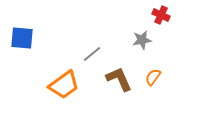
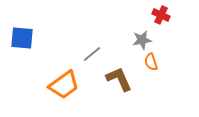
orange semicircle: moved 2 px left, 15 px up; rotated 54 degrees counterclockwise
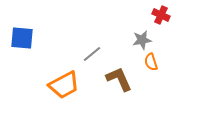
orange trapezoid: rotated 8 degrees clockwise
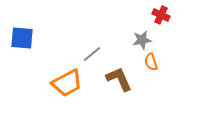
orange trapezoid: moved 3 px right, 2 px up
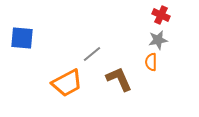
gray star: moved 16 px right
orange semicircle: rotated 18 degrees clockwise
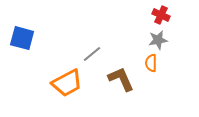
blue square: rotated 10 degrees clockwise
orange semicircle: moved 1 px down
brown L-shape: moved 2 px right
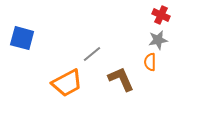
orange semicircle: moved 1 px left, 1 px up
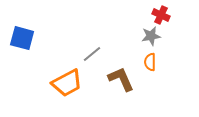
gray star: moved 7 px left, 4 px up
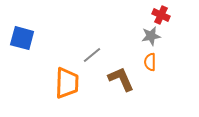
gray line: moved 1 px down
orange trapezoid: rotated 60 degrees counterclockwise
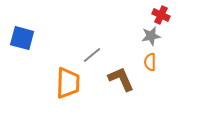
orange trapezoid: moved 1 px right
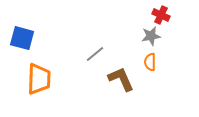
gray line: moved 3 px right, 1 px up
orange trapezoid: moved 29 px left, 4 px up
